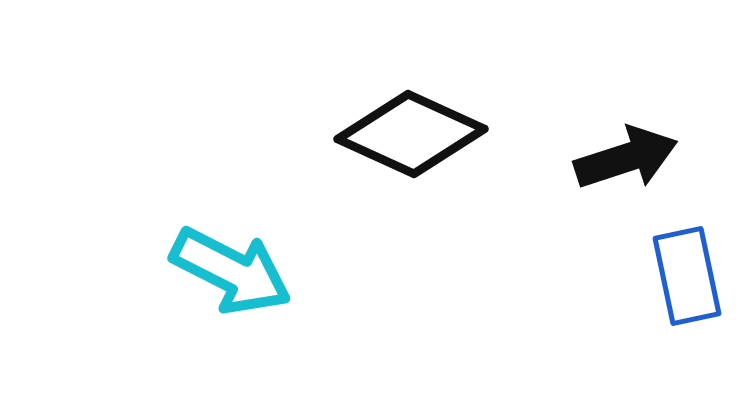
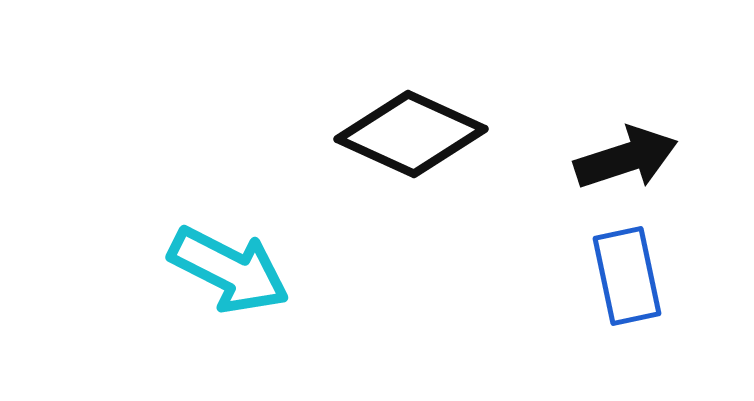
cyan arrow: moved 2 px left, 1 px up
blue rectangle: moved 60 px left
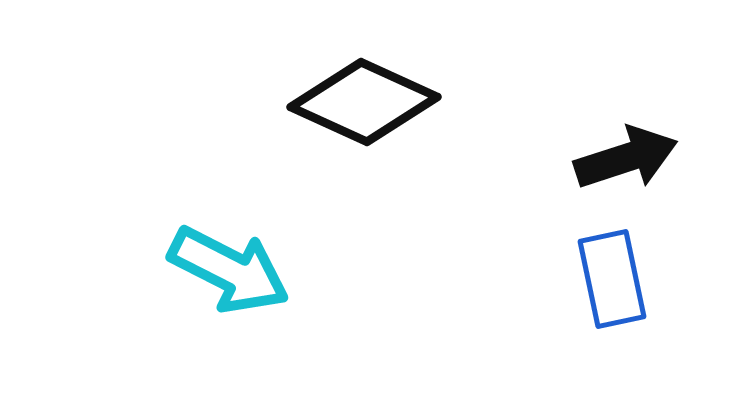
black diamond: moved 47 px left, 32 px up
blue rectangle: moved 15 px left, 3 px down
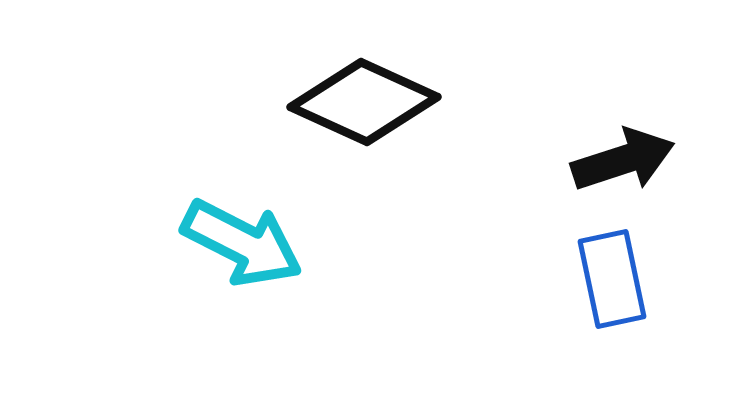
black arrow: moved 3 px left, 2 px down
cyan arrow: moved 13 px right, 27 px up
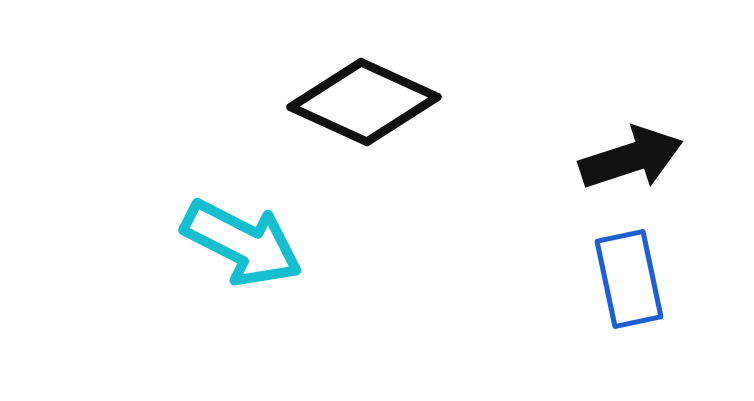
black arrow: moved 8 px right, 2 px up
blue rectangle: moved 17 px right
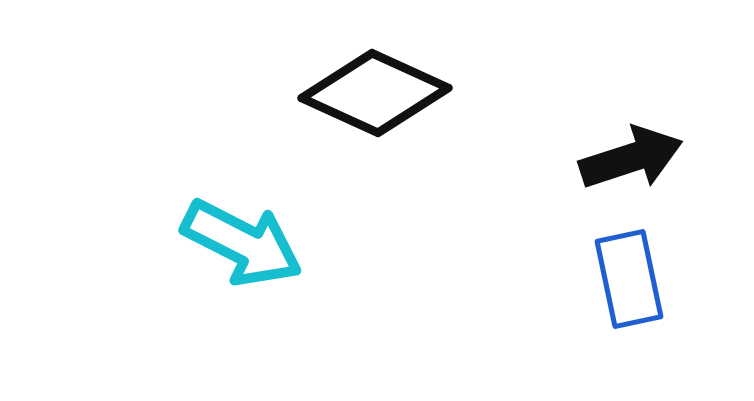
black diamond: moved 11 px right, 9 px up
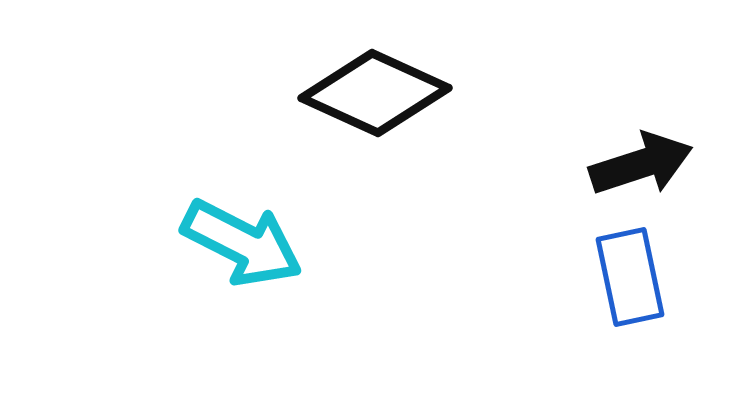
black arrow: moved 10 px right, 6 px down
blue rectangle: moved 1 px right, 2 px up
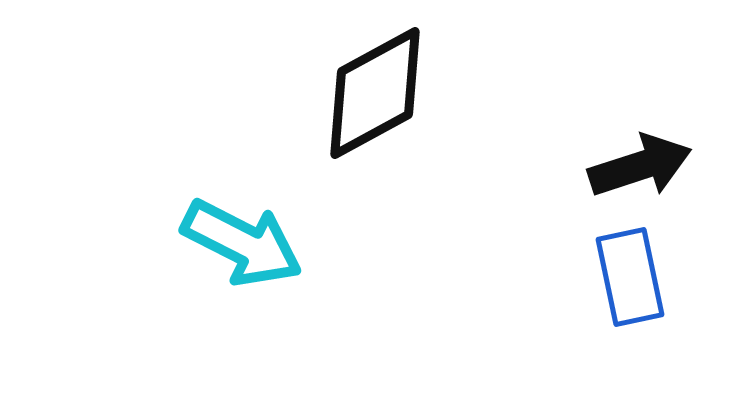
black diamond: rotated 53 degrees counterclockwise
black arrow: moved 1 px left, 2 px down
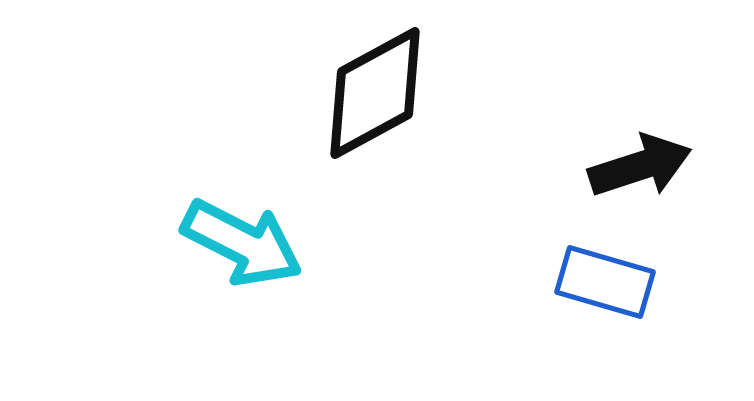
blue rectangle: moved 25 px left, 5 px down; rotated 62 degrees counterclockwise
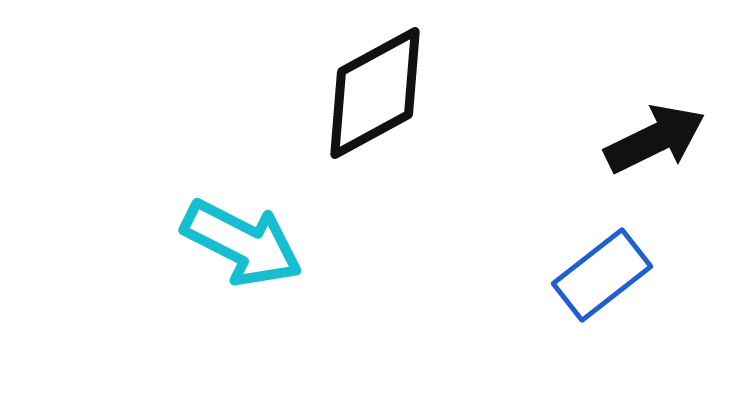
black arrow: moved 15 px right, 27 px up; rotated 8 degrees counterclockwise
blue rectangle: moved 3 px left, 7 px up; rotated 54 degrees counterclockwise
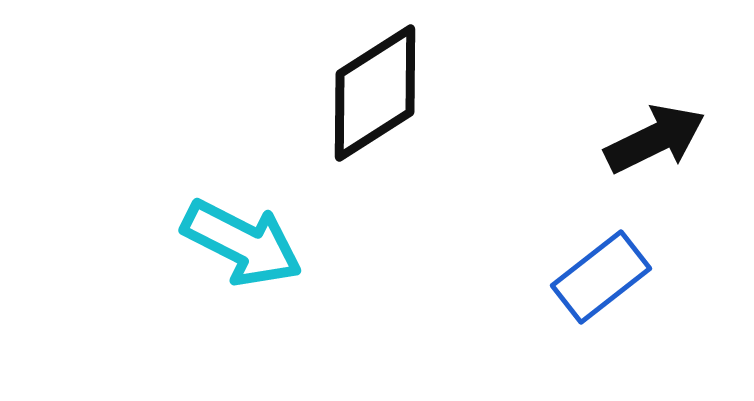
black diamond: rotated 4 degrees counterclockwise
blue rectangle: moved 1 px left, 2 px down
